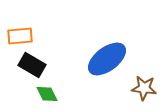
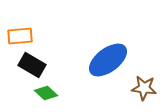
blue ellipse: moved 1 px right, 1 px down
green diamond: moved 1 px left, 1 px up; rotated 20 degrees counterclockwise
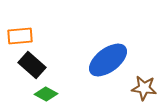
black rectangle: rotated 12 degrees clockwise
green diamond: moved 1 px down; rotated 15 degrees counterclockwise
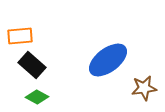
brown star: rotated 15 degrees counterclockwise
green diamond: moved 9 px left, 3 px down
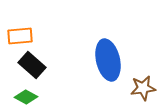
blue ellipse: rotated 66 degrees counterclockwise
brown star: moved 1 px left
green diamond: moved 11 px left
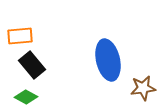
black rectangle: rotated 8 degrees clockwise
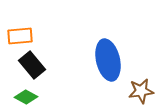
brown star: moved 2 px left, 3 px down
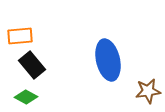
brown star: moved 7 px right
